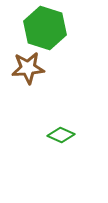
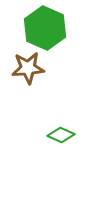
green hexagon: rotated 6 degrees clockwise
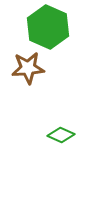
green hexagon: moved 3 px right, 1 px up
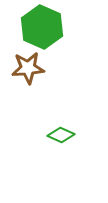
green hexagon: moved 6 px left
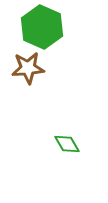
green diamond: moved 6 px right, 9 px down; rotated 36 degrees clockwise
